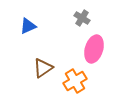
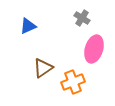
orange cross: moved 2 px left, 1 px down; rotated 10 degrees clockwise
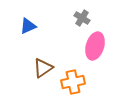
pink ellipse: moved 1 px right, 3 px up
orange cross: rotated 10 degrees clockwise
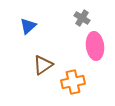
blue triangle: rotated 18 degrees counterclockwise
pink ellipse: rotated 24 degrees counterclockwise
brown triangle: moved 3 px up
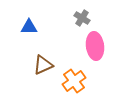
blue triangle: moved 1 px right, 1 px down; rotated 42 degrees clockwise
brown triangle: rotated 10 degrees clockwise
orange cross: moved 1 px right, 1 px up; rotated 25 degrees counterclockwise
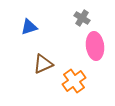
blue triangle: rotated 18 degrees counterclockwise
brown triangle: moved 1 px up
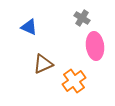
blue triangle: rotated 42 degrees clockwise
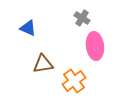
blue triangle: moved 1 px left, 1 px down
brown triangle: rotated 15 degrees clockwise
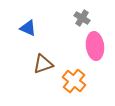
brown triangle: rotated 10 degrees counterclockwise
orange cross: rotated 15 degrees counterclockwise
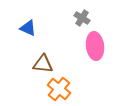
brown triangle: rotated 25 degrees clockwise
orange cross: moved 15 px left, 8 px down
